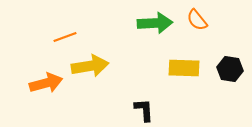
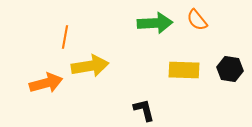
orange line: rotated 60 degrees counterclockwise
yellow rectangle: moved 2 px down
black L-shape: rotated 10 degrees counterclockwise
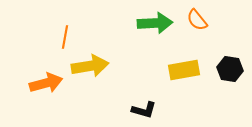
yellow rectangle: rotated 12 degrees counterclockwise
black L-shape: rotated 120 degrees clockwise
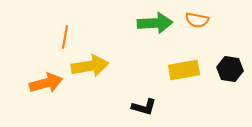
orange semicircle: rotated 40 degrees counterclockwise
black L-shape: moved 3 px up
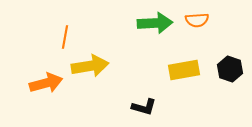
orange semicircle: rotated 15 degrees counterclockwise
black hexagon: rotated 10 degrees clockwise
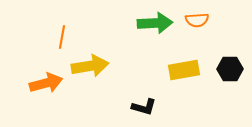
orange line: moved 3 px left
black hexagon: rotated 20 degrees counterclockwise
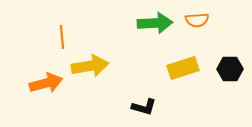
orange line: rotated 15 degrees counterclockwise
yellow rectangle: moved 1 px left, 2 px up; rotated 8 degrees counterclockwise
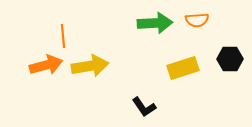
orange line: moved 1 px right, 1 px up
black hexagon: moved 10 px up
orange arrow: moved 18 px up
black L-shape: rotated 40 degrees clockwise
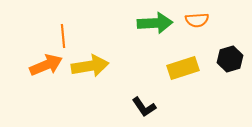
black hexagon: rotated 15 degrees counterclockwise
orange arrow: rotated 8 degrees counterclockwise
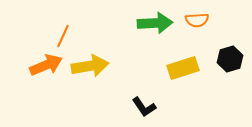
orange line: rotated 30 degrees clockwise
